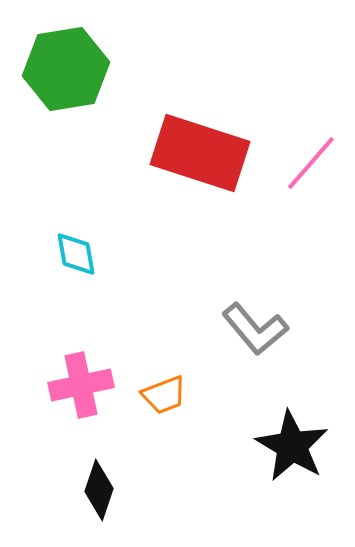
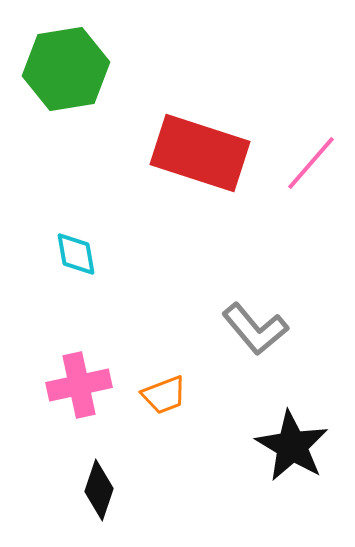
pink cross: moved 2 px left
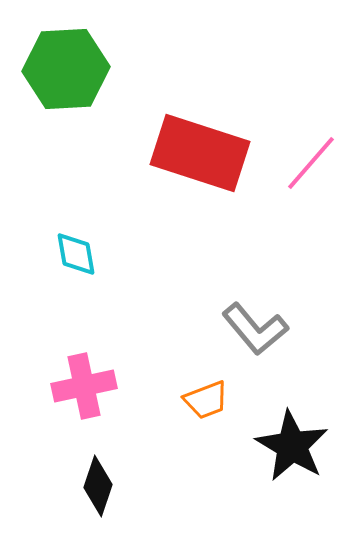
green hexagon: rotated 6 degrees clockwise
pink cross: moved 5 px right, 1 px down
orange trapezoid: moved 42 px right, 5 px down
black diamond: moved 1 px left, 4 px up
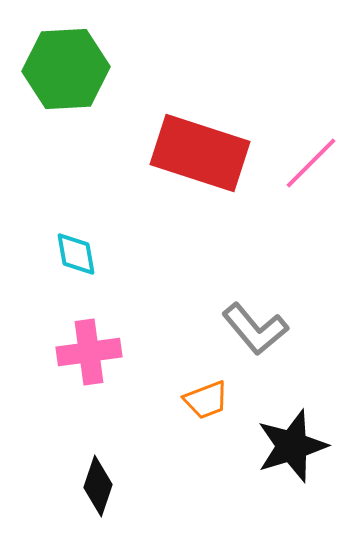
pink line: rotated 4 degrees clockwise
pink cross: moved 5 px right, 34 px up; rotated 4 degrees clockwise
black star: rotated 24 degrees clockwise
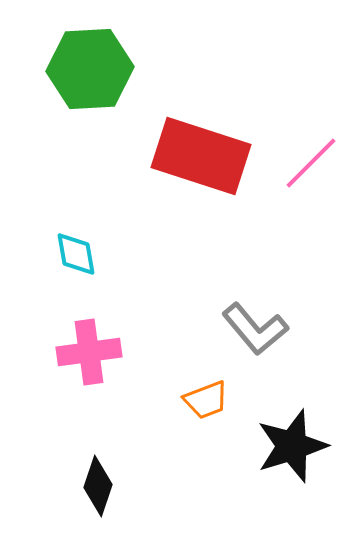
green hexagon: moved 24 px right
red rectangle: moved 1 px right, 3 px down
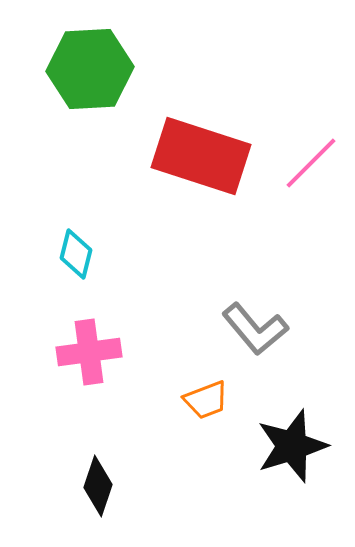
cyan diamond: rotated 24 degrees clockwise
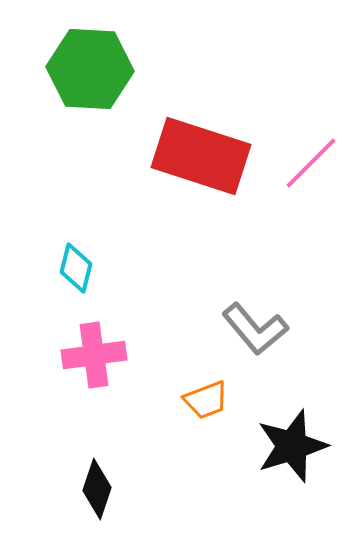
green hexagon: rotated 6 degrees clockwise
cyan diamond: moved 14 px down
pink cross: moved 5 px right, 3 px down
black diamond: moved 1 px left, 3 px down
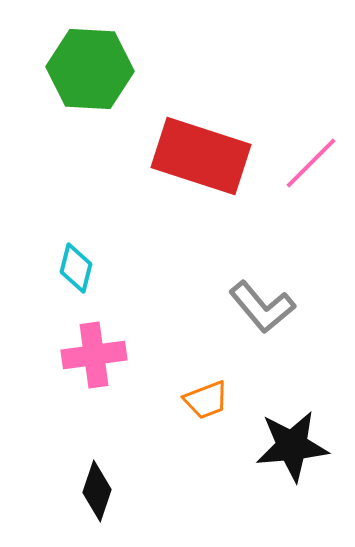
gray L-shape: moved 7 px right, 22 px up
black star: rotated 12 degrees clockwise
black diamond: moved 2 px down
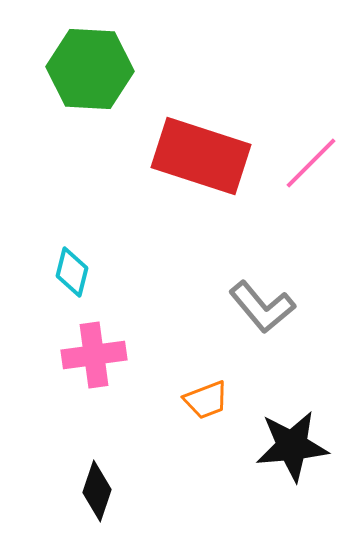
cyan diamond: moved 4 px left, 4 px down
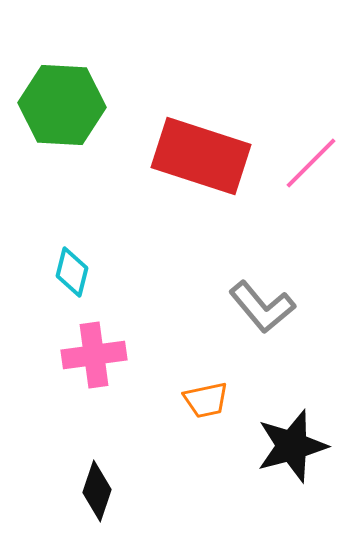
green hexagon: moved 28 px left, 36 px down
orange trapezoid: rotated 9 degrees clockwise
black star: rotated 10 degrees counterclockwise
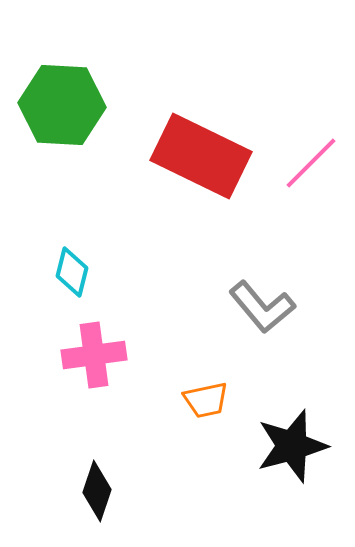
red rectangle: rotated 8 degrees clockwise
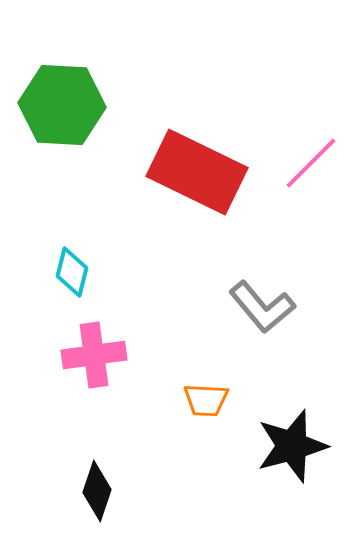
red rectangle: moved 4 px left, 16 px down
orange trapezoid: rotated 15 degrees clockwise
